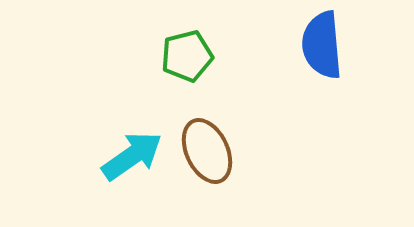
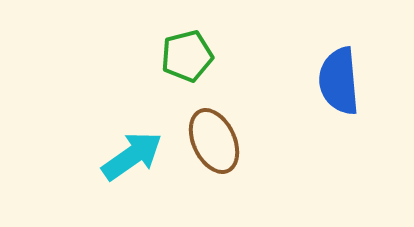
blue semicircle: moved 17 px right, 36 px down
brown ellipse: moved 7 px right, 10 px up
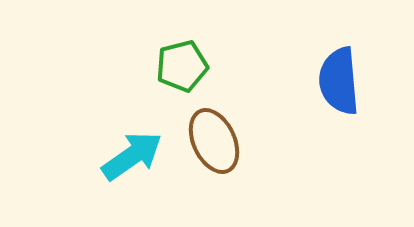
green pentagon: moved 5 px left, 10 px down
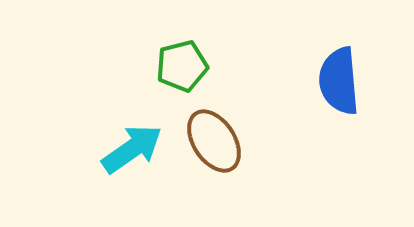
brown ellipse: rotated 8 degrees counterclockwise
cyan arrow: moved 7 px up
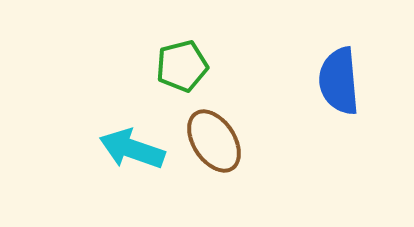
cyan arrow: rotated 126 degrees counterclockwise
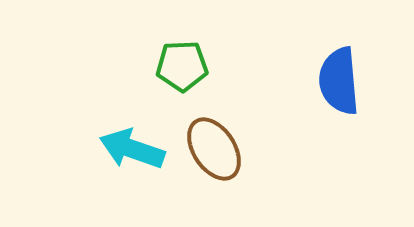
green pentagon: rotated 12 degrees clockwise
brown ellipse: moved 8 px down
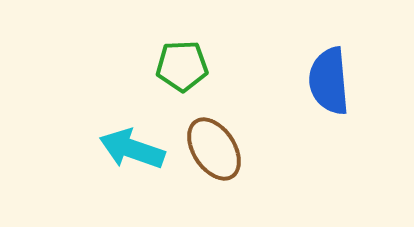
blue semicircle: moved 10 px left
